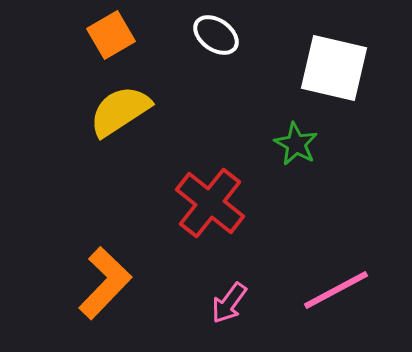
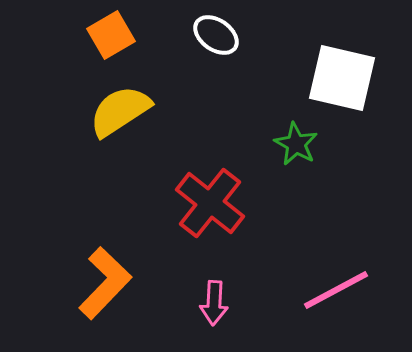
white square: moved 8 px right, 10 px down
pink arrow: moved 15 px left; rotated 33 degrees counterclockwise
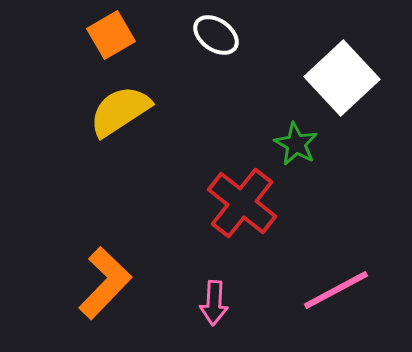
white square: rotated 34 degrees clockwise
red cross: moved 32 px right
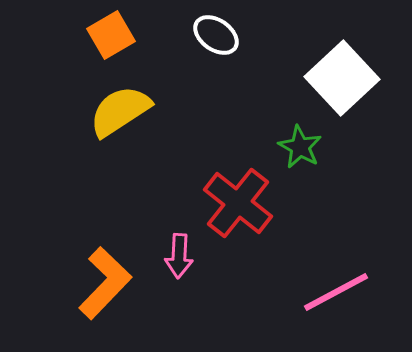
green star: moved 4 px right, 3 px down
red cross: moved 4 px left
pink line: moved 2 px down
pink arrow: moved 35 px left, 47 px up
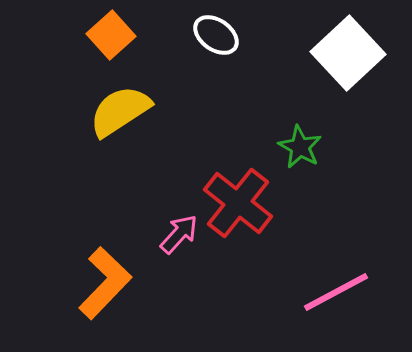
orange square: rotated 12 degrees counterclockwise
white square: moved 6 px right, 25 px up
pink arrow: moved 22 px up; rotated 141 degrees counterclockwise
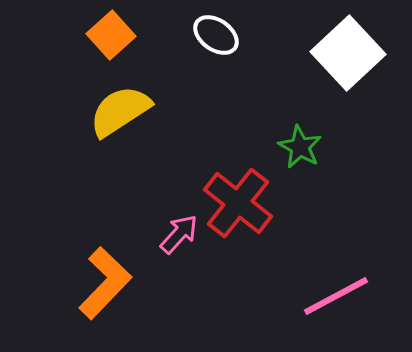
pink line: moved 4 px down
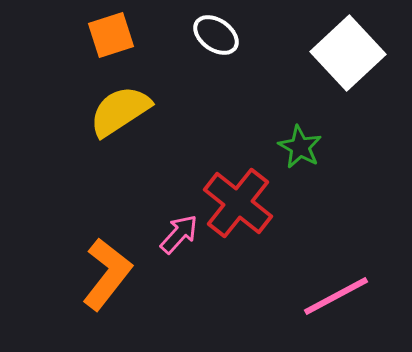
orange square: rotated 24 degrees clockwise
orange L-shape: moved 2 px right, 9 px up; rotated 6 degrees counterclockwise
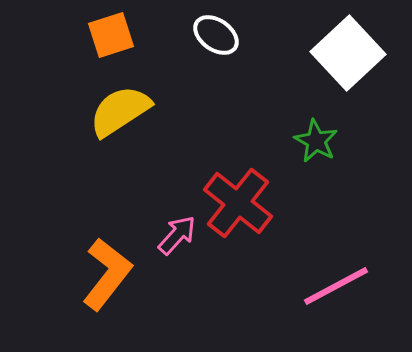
green star: moved 16 px right, 6 px up
pink arrow: moved 2 px left, 1 px down
pink line: moved 10 px up
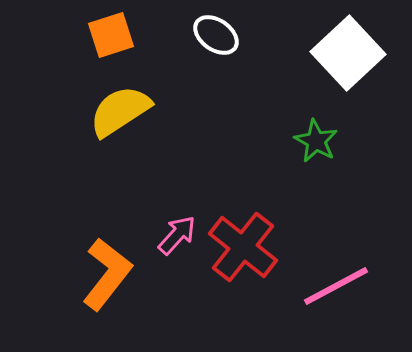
red cross: moved 5 px right, 44 px down
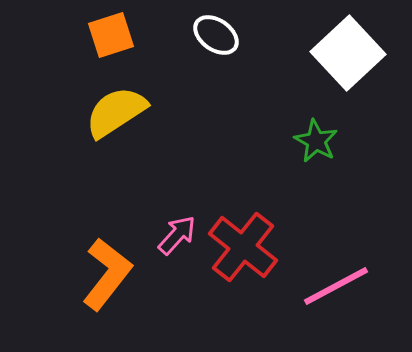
yellow semicircle: moved 4 px left, 1 px down
